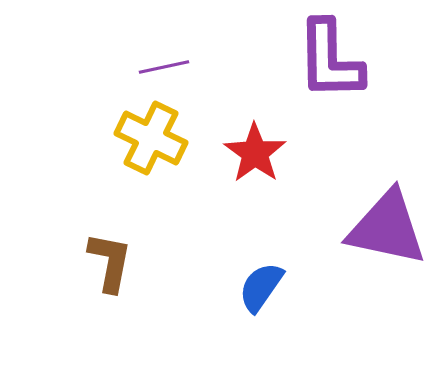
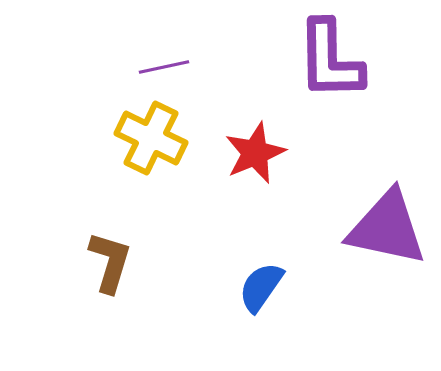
red star: rotated 14 degrees clockwise
brown L-shape: rotated 6 degrees clockwise
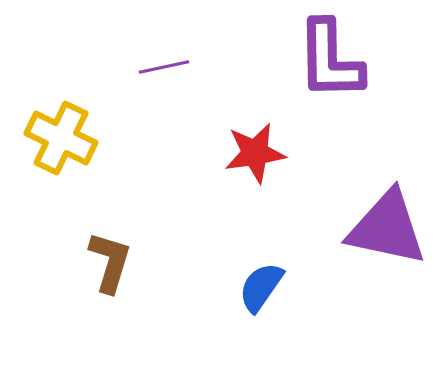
yellow cross: moved 90 px left
red star: rotated 14 degrees clockwise
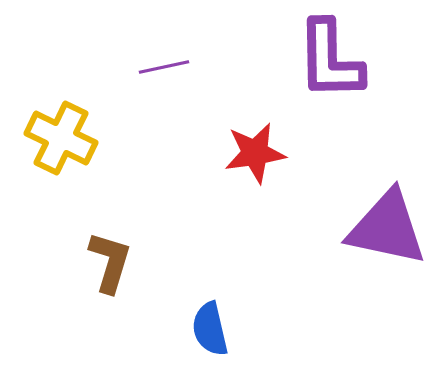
blue semicircle: moved 51 px left, 42 px down; rotated 48 degrees counterclockwise
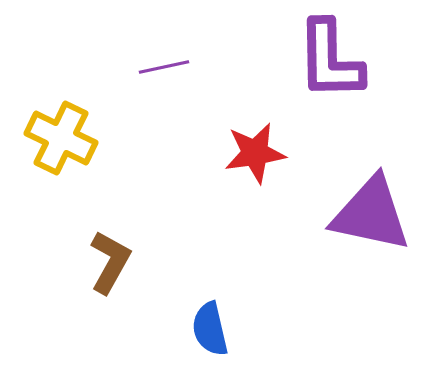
purple triangle: moved 16 px left, 14 px up
brown L-shape: rotated 12 degrees clockwise
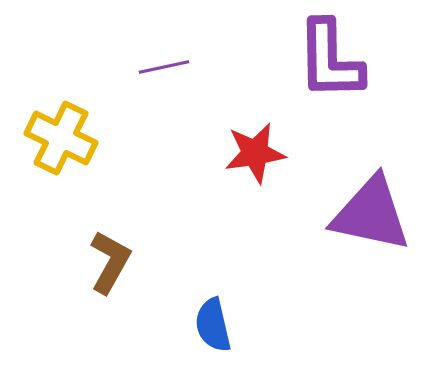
blue semicircle: moved 3 px right, 4 px up
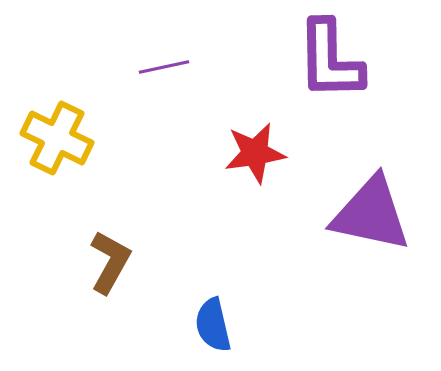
yellow cross: moved 4 px left
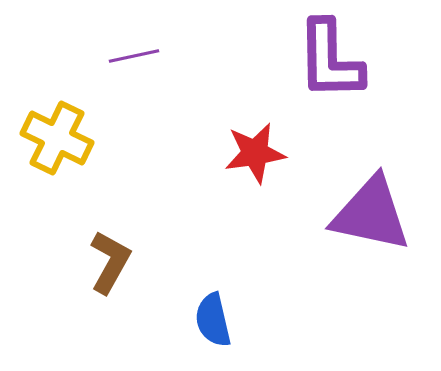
purple line: moved 30 px left, 11 px up
blue semicircle: moved 5 px up
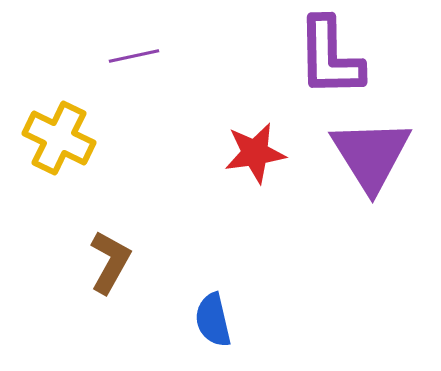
purple L-shape: moved 3 px up
yellow cross: moved 2 px right
purple triangle: moved 59 px up; rotated 46 degrees clockwise
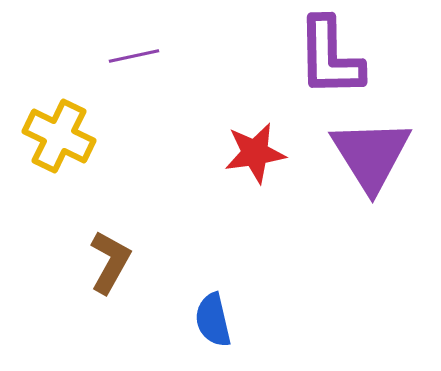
yellow cross: moved 2 px up
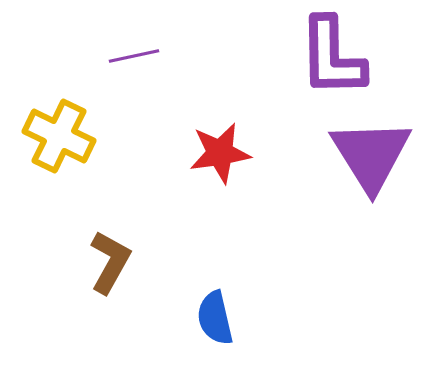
purple L-shape: moved 2 px right
red star: moved 35 px left
blue semicircle: moved 2 px right, 2 px up
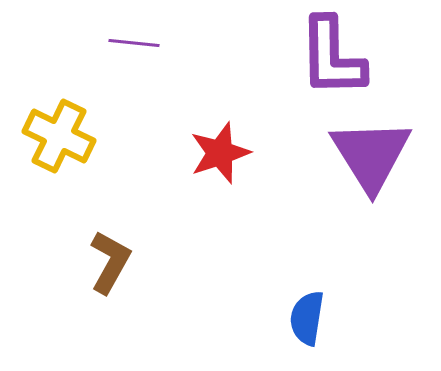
purple line: moved 13 px up; rotated 18 degrees clockwise
red star: rotated 10 degrees counterclockwise
blue semicircle: moved 92 px right; rotated 22 degrees clockwise
